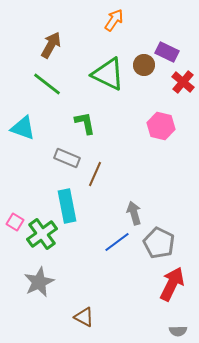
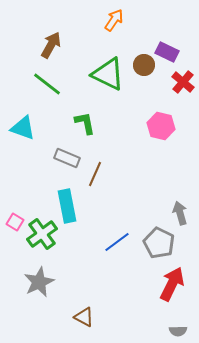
gray arrow: moved 46 px right
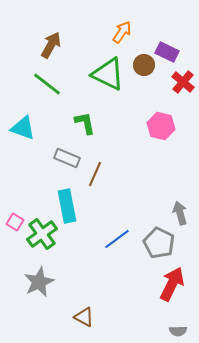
orange arrow: moved 8 px right, 12 px down
blue line: moved 3 px up
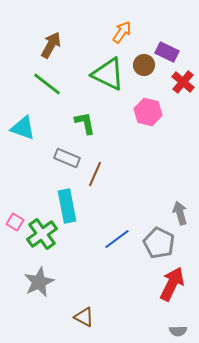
pink hexagon: moved 13 px left, 14 px up
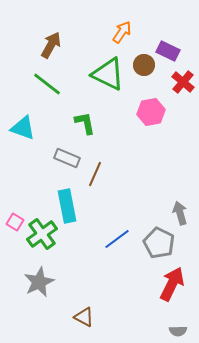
purple rectangle: moved 1 px right, 1 px up
pink hexagon: moved 3 px right; rotated 24 degrees counterclockwise
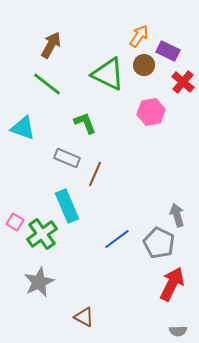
orange arrow: moved 17 px right, 4 px down
green L-shape: rotated 10 degrees counterclockwise
cyan rectangle: rotated 12 degrees counterclockwise
gray arrow: moved 3 px left, 2 px down
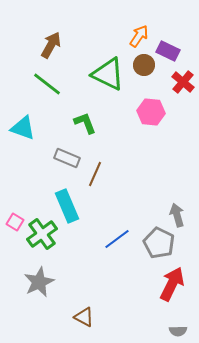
pink hexagon: rotated 16 degrees clockwise
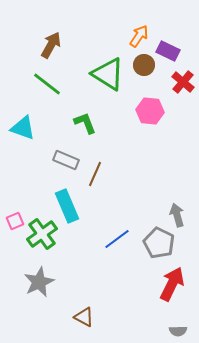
green triangle: rotated 6 degrees clockwise
pink hexagon: moved 1 px left, 1 px up
gray rectangle: moved 1 px left, 2 px down
pink square: moved 1 px up; rotated 36 degrees clockwise
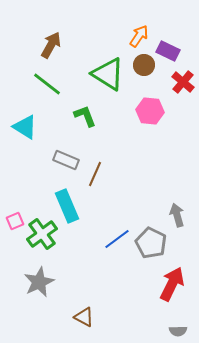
green L-shape: moved 7 px up
cyan triangle: moved 2 px right, 1 px up; rotated 12 degrees clockwise
gray pentagon: moved 8 px left
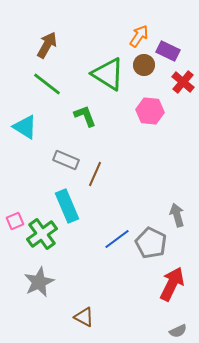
brown arrow: moved 4 px left
gray semicircle: rotated 24 degrees counterclockwise
